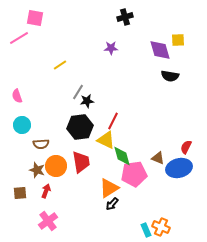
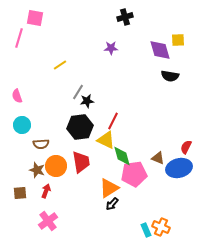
pink line: rotated 42 degrees counterclockwise
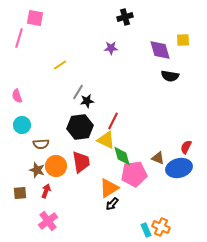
yellow square: moved 5 px right
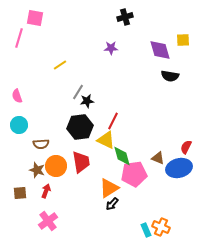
cyan circle: moved 3 px left
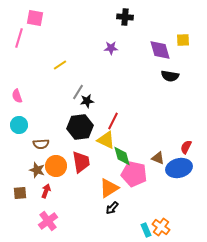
black cross: rotated 21 degrees clockwise
pink pentagon: rotated 20 degrees clockwise
black arrow: moved 4 px down
orange cross: rotated 12 degrees clockwise
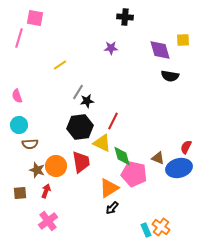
yellow triangle: moved 4 px left, 3 px down
brown semicircle: moved 11 px left
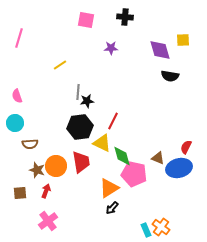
pink square: moved 51 px right, 2 px down
gray line: rotated 28 degrees counterclockwise
cyan circle: moved 4 px left, 2 px up
